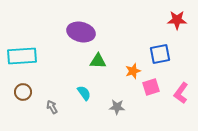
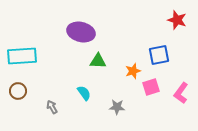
red star: rotated 18 degrees clockwise
blue square: moved 1 px left, 1 px down
brown circle: moved 5 px left, 1 px up
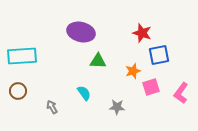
red star: moved 35 px left, 13 px down
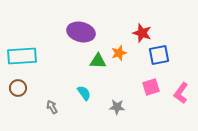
orange star: moved 14 px left, 18 px up
brown circle: moved 3 px up
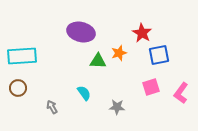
red star: rotated 12 degrees clockwise
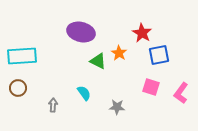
orange star: rotated 21 degrees counterclockwise
green triangle: rotated 24 degrees clockwise
pink square: rotated 36 degrees clockwise
gray arrow: moved 1 px right, 2 px up; rotated 32 degrees clockwise
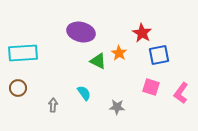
cyan rectangle: moved 1 px right, 3 px up
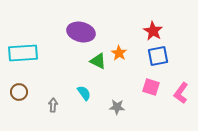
red star: moved 11 px right, 2 px up
blue square: moved 1 px left, 1 px down
brown circle: moved 1 px right, 4 px down
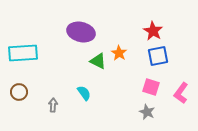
gray star: moved 30 px right, 5 px down; rotated 21 degrees clockwise
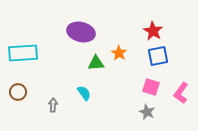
green triangle: moved 2 px left, 2 px down; rotated 30 degrees counterclockwise
brown circle: moved 1 px left
